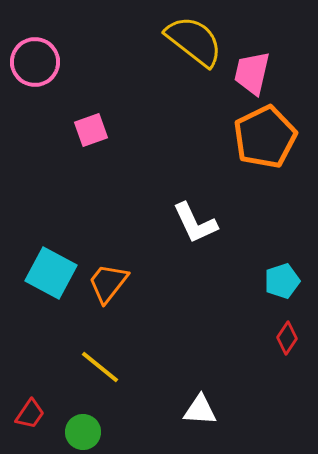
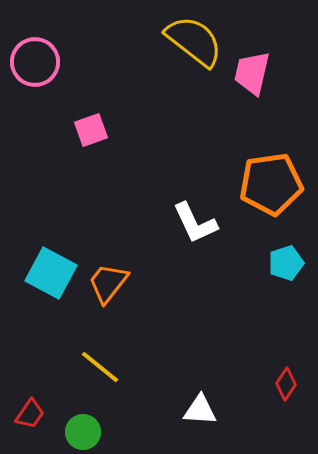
orange pentagon: moved 6 px right, 47 px down; rotated 18 degrees clockwise
cyan pentagon: moved 4 px right, 18 px up
red diamond: moved 1 px left, 46 px down
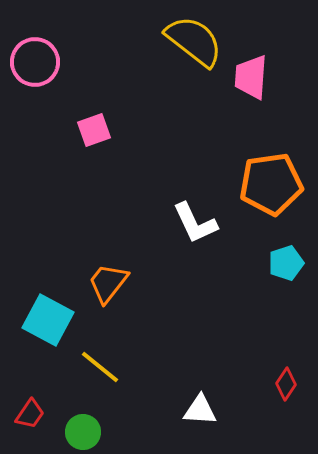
pink trapezoid: moved 1 px left, 4 px down; rotated 9 degrees counterclockwise
pink square: moved 3 px right
cyan square: moved 3 px left, 47 px down
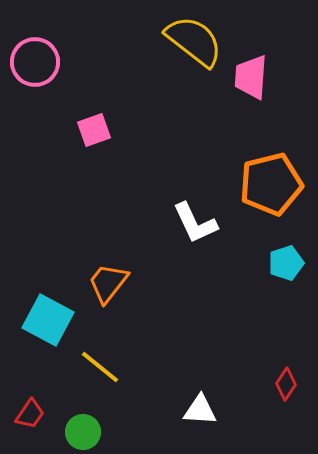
orange pentagon: rotated 6 degrees counterclockwise
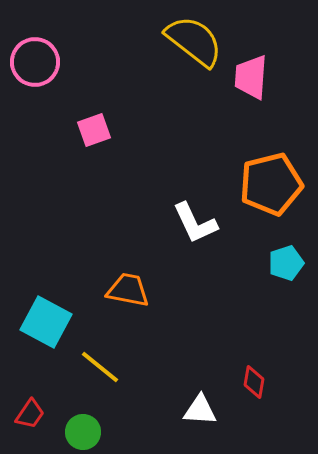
orange trapezoid: moved 20 px right, 7 px down; rotated 63 degrees clockwise
cyan square: moved 2 px left, 2 px down
red diamond: moved 32 px left, 2 px up; rotated 24 degrees counterclockwise
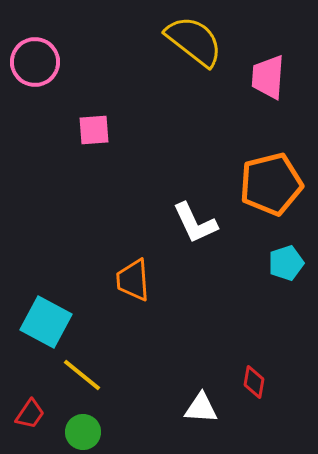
pink trapezoid: moved 17 px right
pink square: rotated 16 degrees clockwise
orange trapezoid: moved 5 px right, 10 px up; rotated 105 degrees counterclockwise
yellow line: moved 18 px left, 8 px down
white triangle: moved 1 px right, 2 px up
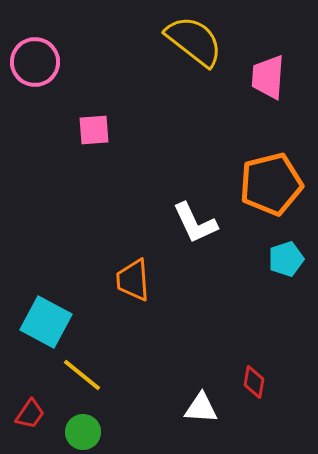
cyan pentagon: moved 4 px up
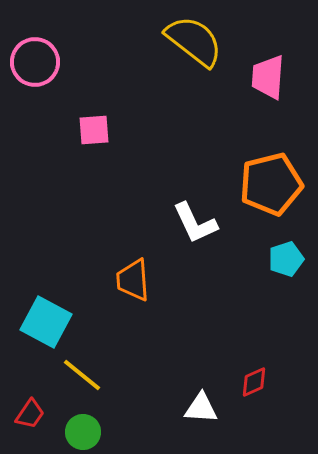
red diamond: rotated 56 degrees clockwise
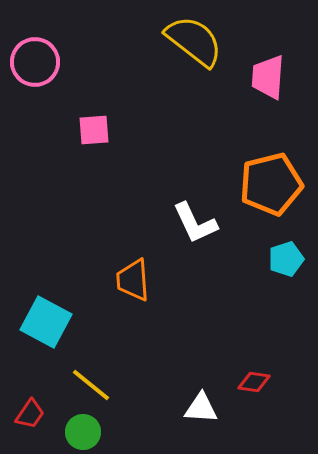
yellow line: moved 9 px right, 10 px down
red diamond: rotated 32 degrees clockwise
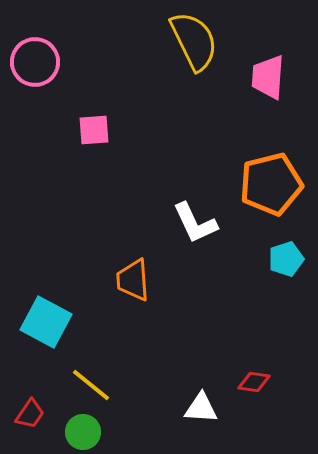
yellow semicircle: rotated 26 degrees clockwise
